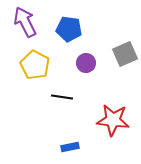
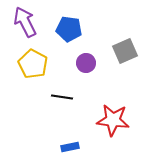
gray square: moved 3 px up
yellow pentagon: moved 2 px left, 1 px up
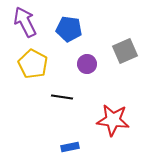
purple circle: moved 1 px right, 1 px down
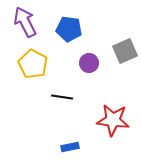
purple circle: moved 2 px right, 1 px up
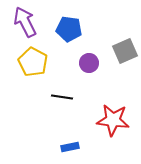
yellow pentagon: moved 2 px up
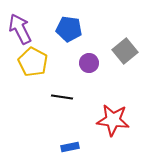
purple arrow: moved 5 px left, 7 px down
gray square: rotated 15 degrees counterclockwise
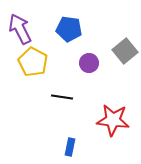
blue rectangle: rotated 66 degrees counterclockwise
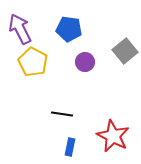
purple circle: moved 4 px left, 1 px up
black line: moved 17 px down
red star: moved 16 px down; rotated 20 degrees clockwise
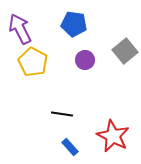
blue pentagon: moved 5 px right, 5 px up
purple circle: moved 2 px up
blue rectangle: rotated 54 degrees counterclockwise
